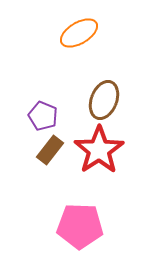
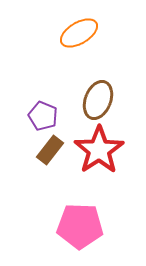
brown ellipse: moved 6 px left
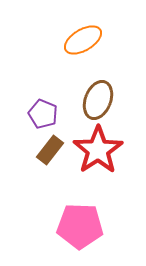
orange ellipse: moved 4 px right, 7 px down
purple pentagon: moved 2 px up
red star: moved 1 px left
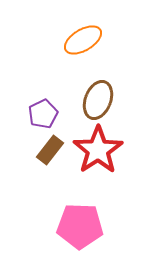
purple pentagon: rotated 24 degrees clockwise
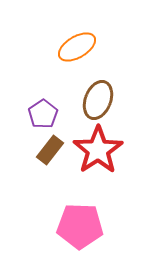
orange ellipse: moved 6 px left, 7 px down
purple pentagon: rotated 8 degrees counterclockwise
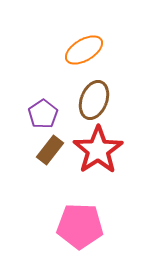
orange ellipse: moved 7 px right, 3 px down
brown ellipse: moved 4 px left
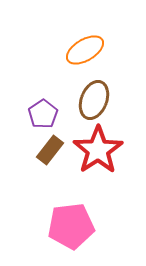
orange ellipse: moved 1 px right
pink pentagon: moved 9 px left; rotated 9 degrees counterclockwise
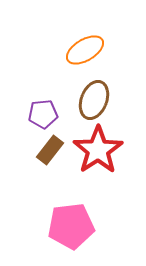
purple pentagon: rotated 28 degrees clockwise
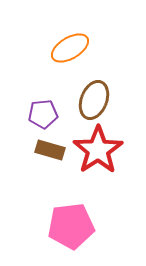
orange ellipse: moved 15 px left, 2 px up
brown rectangle: rotated 68 degrees clockwise
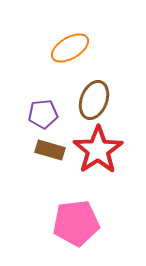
pink pentagon: moved 5 px right, 3 px up
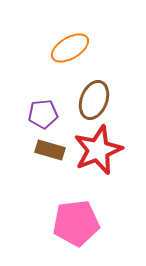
red star: rotated 12 degrees clockwise
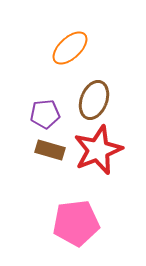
orange ellipse: rotated 12 degrees counterclockwise
purple pentagon: moved 2 px right
